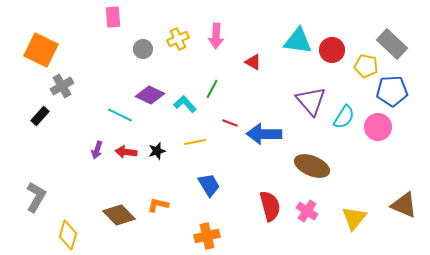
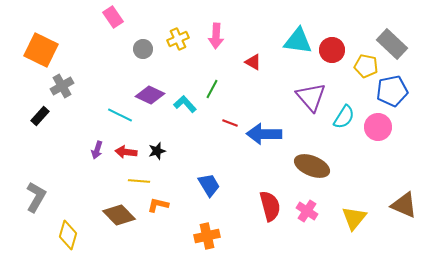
pink rectangle: rotated 30 degrees counterclockwise
blue pentagon: rotated 8 degrees counterclockwise
purple triangle: moved 4 px up
yellow line: moved 56 px left, 39 px down; rotated 15 degrees clockwise
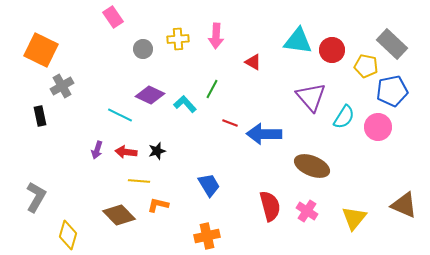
yellow cross: rotated 20 degrees clockwise
black rectangle: rotated 54 degrees counterclockwise
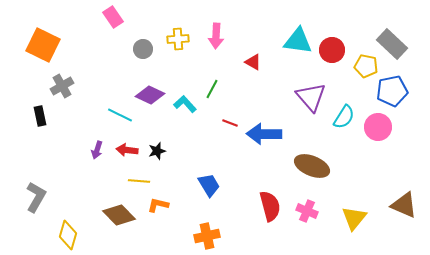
orange square: moved 2 px right, 5 px up
red arrow: moved 1 px right, 2 px up
pink cross: rotated 10 degrees counterclockwise
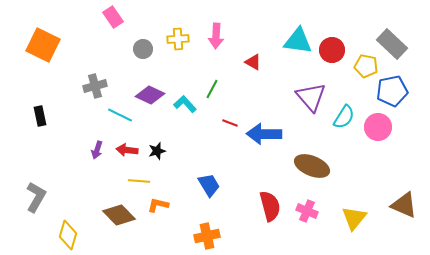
gray cross: moved 33 px right; rotated 15 degrees clockwise
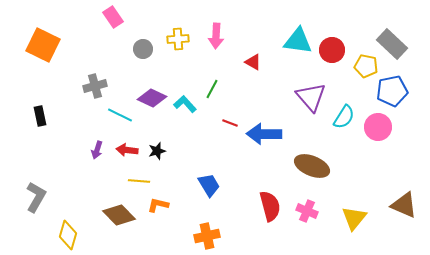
purple diamond: moved 2 px right, 3 px down
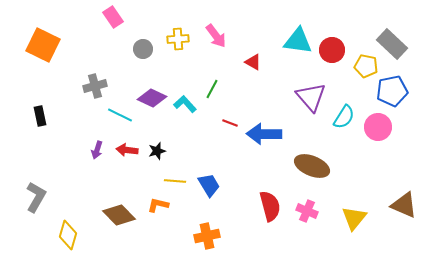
pink arrow: rotated 40 degrees counterclockwise
yellow line: moved 36 px right
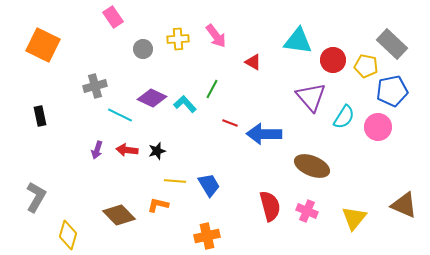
red circle: moved 1 px right, 10 px down
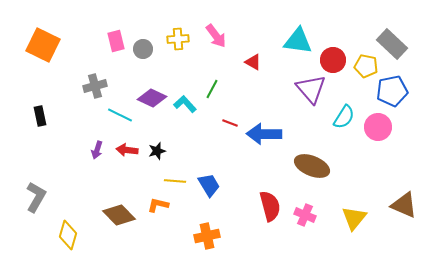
pink rectangle: moved 3 px right, 24 px down; rotated 20 degrees clockwise
purple triangle: moved 8 px up
pink cross: moved 2 px left, 4 px down
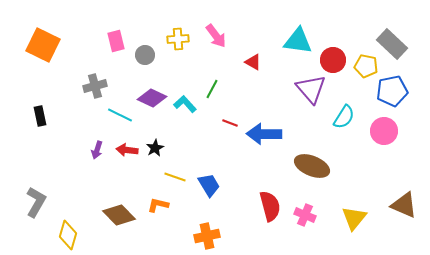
gray circle: moved 2 px right, 6 px down
pink circle: moved 6 px right, 4 px down
black star: moved 2 px left, 3 px up; rotated 12 degrees counterclockwise
yellow line: moved 4 px up; rotated 15 degrees clockwise
gray L-shape: moved 5 px down
